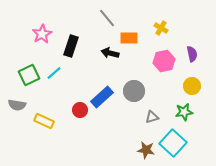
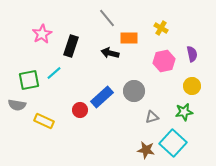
green square: moved 5 px down; rotated 15 degrees clockwise
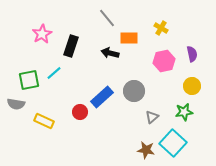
gray semicircle: moved 1 px left, 1 px up
red circle: moved 2 px down
gray triangle: rotated 24 degrees counterclockwise
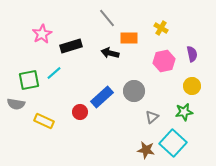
black rectangle: rotated 55 degrees clockwise
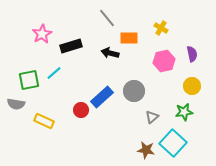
red circle: moved 1 px right, 2 px up
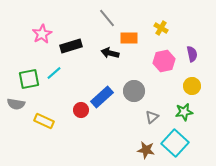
green square: moved 1 px up
cyan square: moved 2 px right
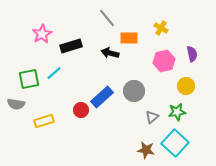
yellow circle: moved 6 px left
green star: moved 7 px left
yellow rectangle: rotated 42 degrees counterclockwise
